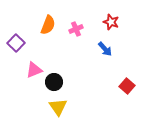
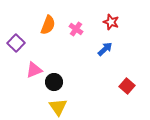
pink cross: rotated 32 degrees counterclockwise
blue arrow: rotated 91 degrees counterclockwise
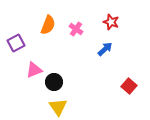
purple square: rotated 18 degrees clockwise
red square: moved 2 px right
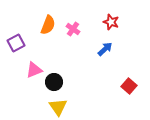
pink cross: moved 3 px left
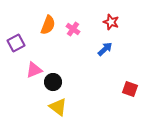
black circle: moved 1 px left
red square: moved 1 px right, 3 px down; rotated 21 degrees counterclockwise
yellow triangle: rotated 18 degrees counterclockwise
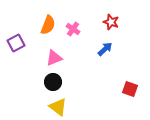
pink triangle: moved 20 px right, 12 px up
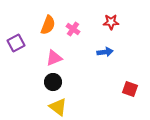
red star: rotated 21 degrees counterclockwise
blue arrow: moved 3 px down; rotated 35 degrees clockwise
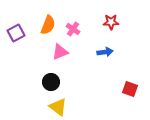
purple square: moved 10 px up
pink triangle: moved 6 px right, 6 px up
black circle: moved 2 px left
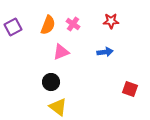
red star: moved 1 px up
pink cross: moved 5 px up
purple square: moved 3 px left, 6 px up
pink triangle: moved 1 px right
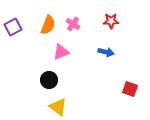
blue arrow: moved 1 px right; rotated 21 degrees clockwise
black circle: moved 2 px left, 2 px up
